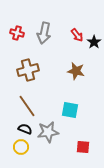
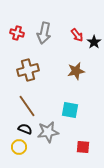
brown star: rotated 24 degrees counterclockwise
yellow circle: moved 2 px left
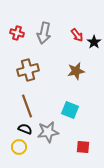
brown line: rotated 15 degrees clockwise
cyan square: rotated 12 degrees clockwise
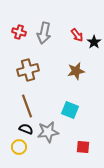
red cross: moved 2 px right, 1 px up
black semicircle: moved 1 px right
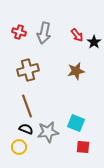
cyan square: moved 6 px right, 13 px down
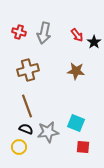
brown star: rotated 18 degrees clockwise
